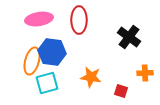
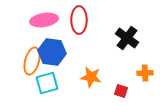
pink ellipse: moved 5 px right, 1 px down
black cross: moved 2 px left, 1 px down
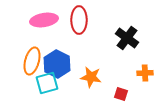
blue hexagon: moved 5 px right, 12 px down; rotated 20 degrees clockwise
red square: moved 3 px down
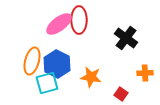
pink ellipse: moved 15 px right, 4 px down; rotated 28 degrees counterclockwise
black cross: moved 1 px left
red square: rotated 16 degrees clockwise
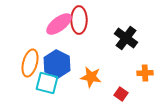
orange ellipse: moved 2 px left, 2 px down
cyan square: rotated 30 degrees clockwise
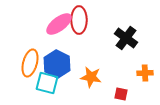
red square: rotated 24 degrees counterclockwise
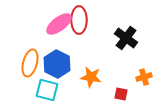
orange cross: moved 1 px left, 4 px down; rotated 14 degrees counterclockwise
cyan square: moved 7 px down
